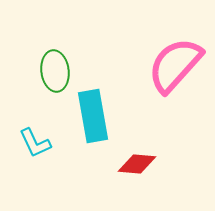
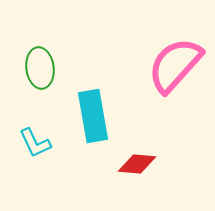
green ellipse: moved 15 px left, 3 px up
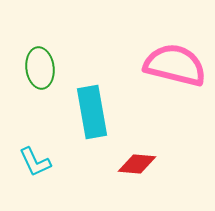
pink semicircle: rotated 62 degrees clockwise
cyan rectangle: moved 1 px left, 4 px up
cyan L-shape: moved 19 px down
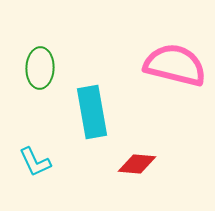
green ellipse: rotated 9 degrees clockwise
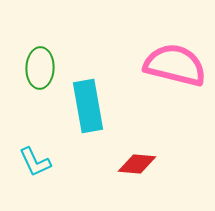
cyan rectangle: moved 4 px left, 6 px up
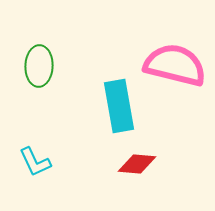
green ellipse: moved 1 px left, 2 px up
cyan rectangle: moved 31 px right
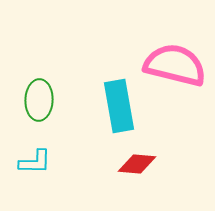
green ellipse: moved 34 px down
cyan L-shape: rotated 64 degrees counterclockwise
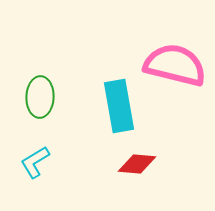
green ellipse: moved 1 px right, 3 px up
cyan L-shape: rotated 148 degrees clockwise
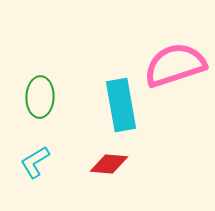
pink semicircle: rotated 32 degrees counterclockwise
cyan rectangle: moved 2 px right, 1 px up
red diamond: moved 28 px left
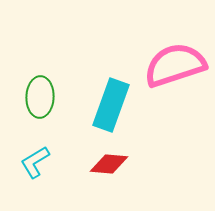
cyan rectangle: moved 10 px left; rotated 30 degrees clockwise
